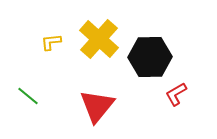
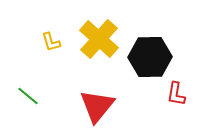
yellow L-shape: rotated 100 degrees counterclockwise
red L-shape: rotated 50 degrees counterclockwise
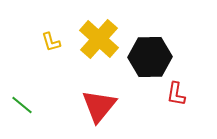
green line: moved 6 px left, 9 px down
red triangle: moved 2 px right
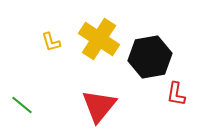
yellow cross: rotated 9 degrees counterclockwise
black hexagon: rotated 9 degrees counterclockwise
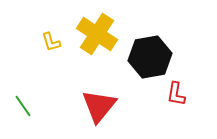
yellow cross: moved 2 px left, 5 px up
green line: moved 1 px right, 1 px down; rotated 15 degrees clockwise
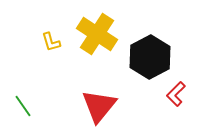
black hexagon: rotated 18 degrees counterclockwise
red L-shape: rotated 35 degrees clockwise
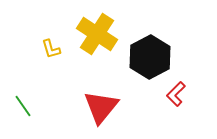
yellow L-shape: moved 7 px down
red triangle: moved 2 px right, 1 px down
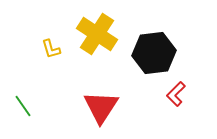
black hexagon: moved 4 px right, 4 px up; rotated 21 degrees clockwise
red triangle: rotated 6 degrees counterclockwise
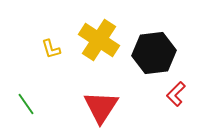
yellow cross: moved 2 px right, 6 px down
green line: moved 3 px right, 2 px up
